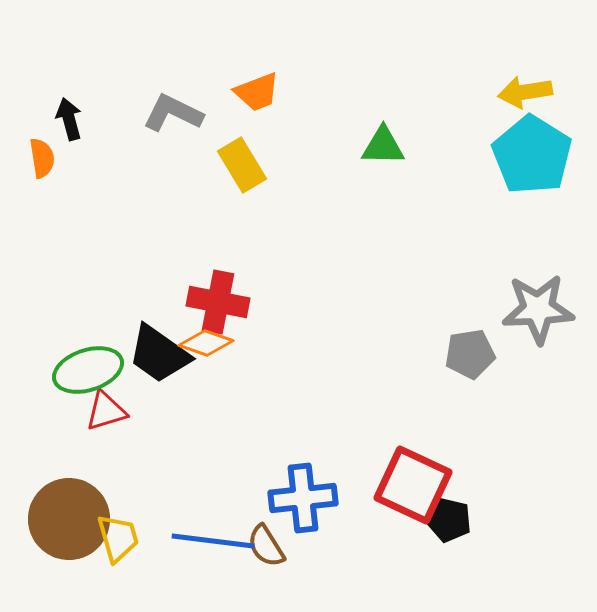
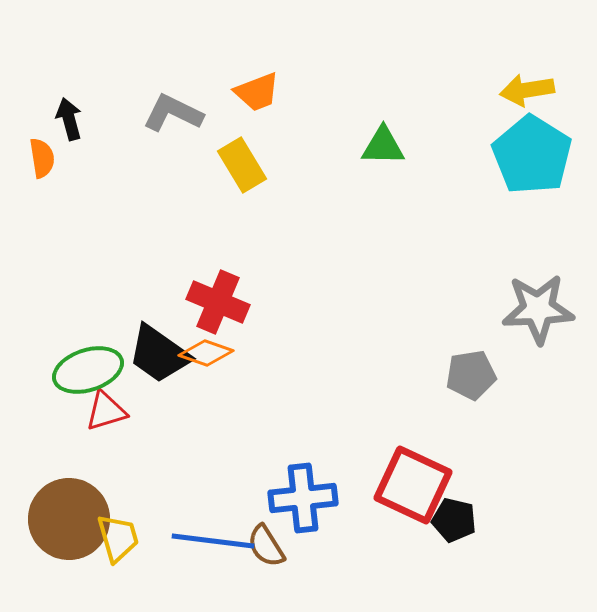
yellow arrow: moved 2 px right, 2 px up
red cross: rotated 12 degrees clockwise
orange diamond: moved 10 px down
gray pentagon: moved 1 px right, 21 px down
black pentagon: moved 5 px right
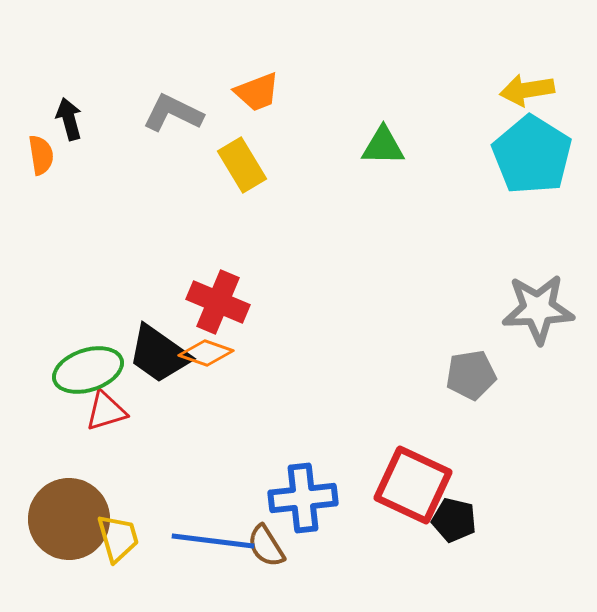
orange semicircle: moved 1 px left, 3 px up
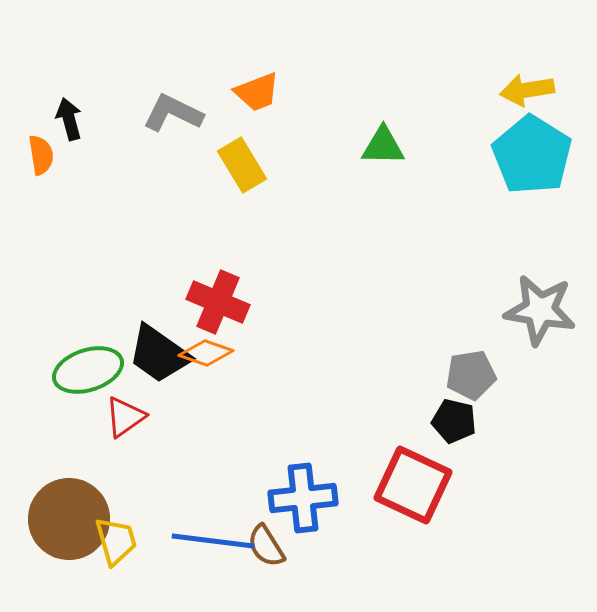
gray star: moved 2 px right, 1 px down; rotated 12 degrees clockwise
red triangle: moved 19 px right, 6 px down; rotated 18 degrees counterclockwise
black pentagon: moved 99 px up
yellow trapezoid: moved 2 px left, 3 px down
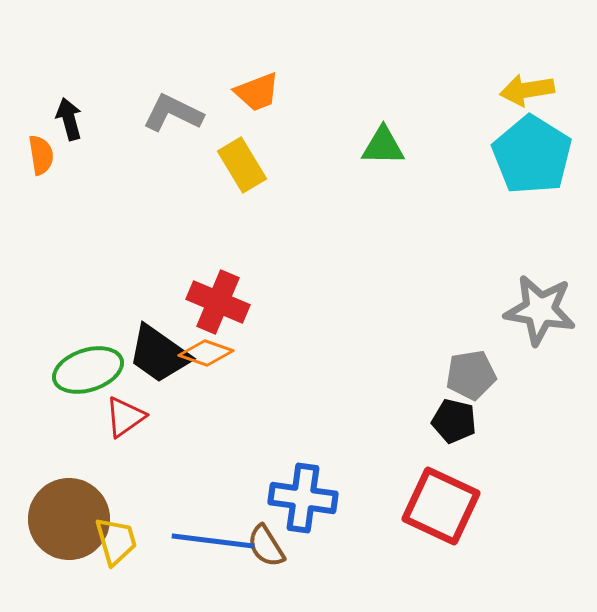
red square: moved 28 px right, 21 px down
blue cross: rotated 14 degrees clockwise
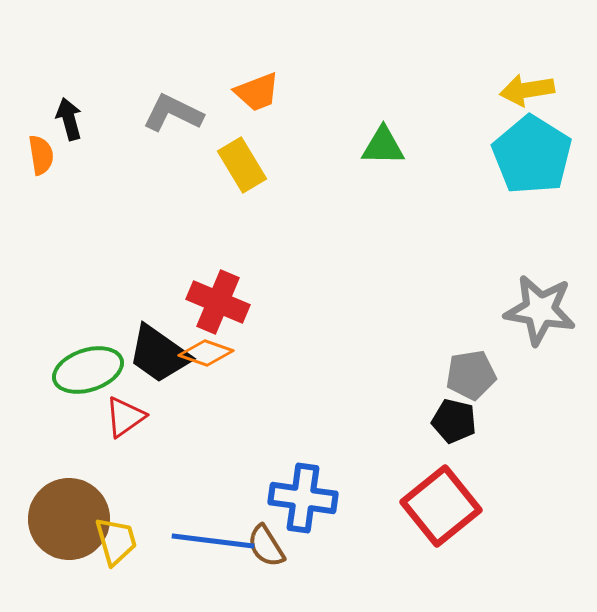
red square: rotated 26 degrees clockwise
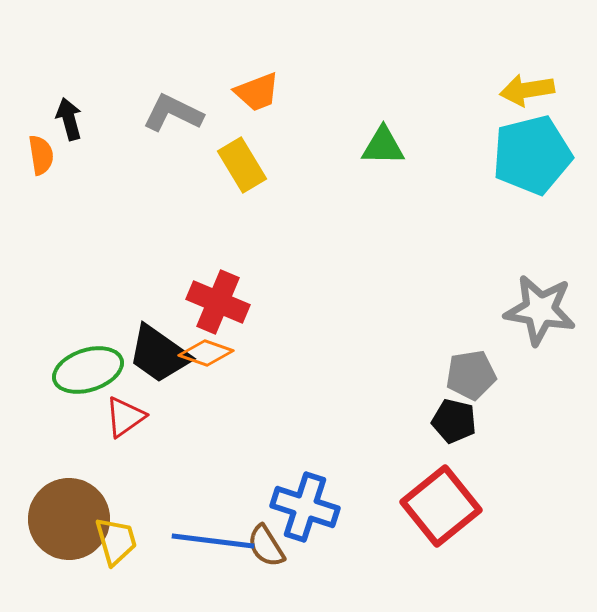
cyan pentagon: rotated 26 degrees clockwise
blue cross: moved 2 px right, 9 px down; rotated 10 degrees clockwise
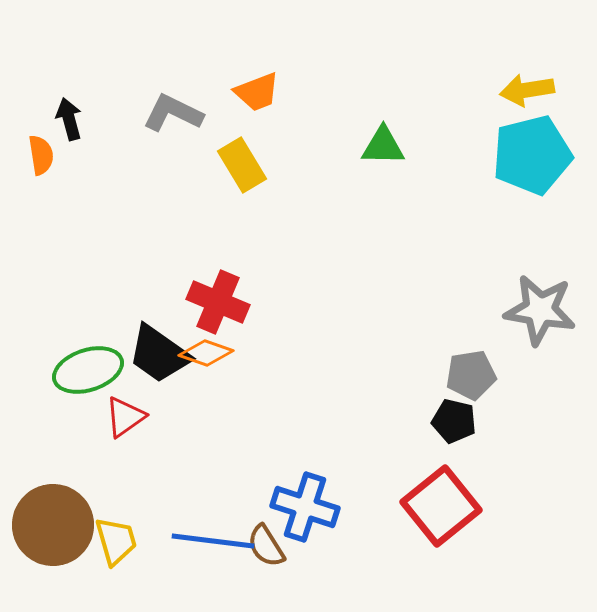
brown circle: moved 16 px left, 6 px down
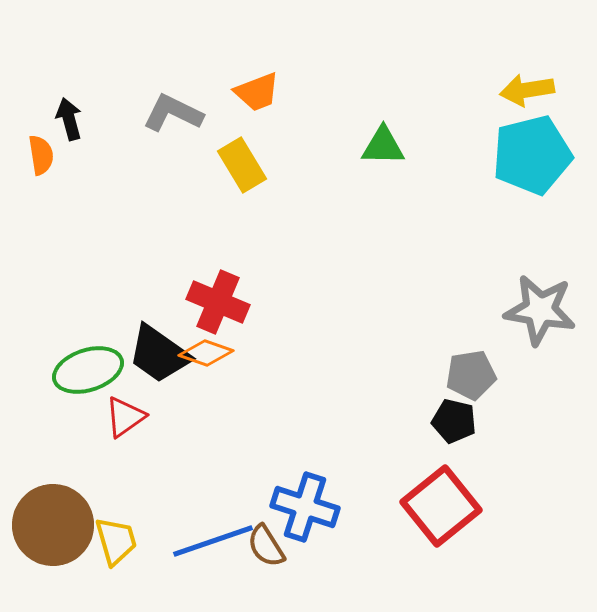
blue line: rotated 26 degrees counterclockwise
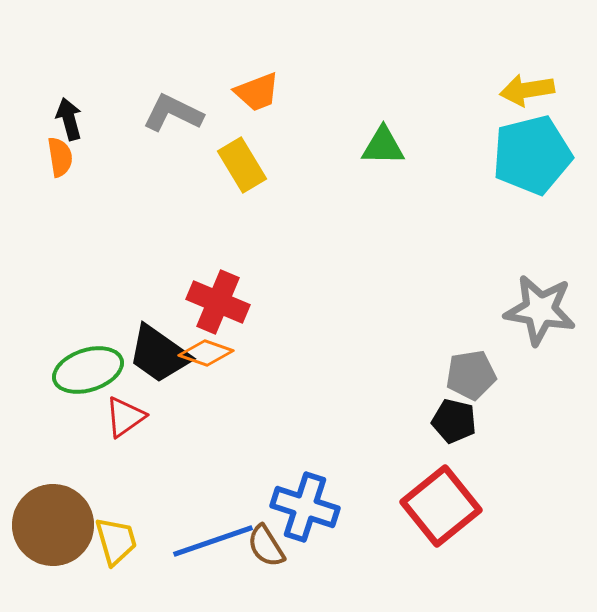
orange semicircle: moved 19 px right, 2 px down
